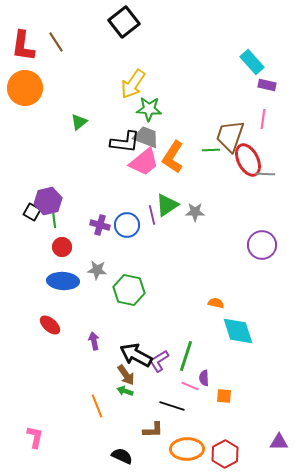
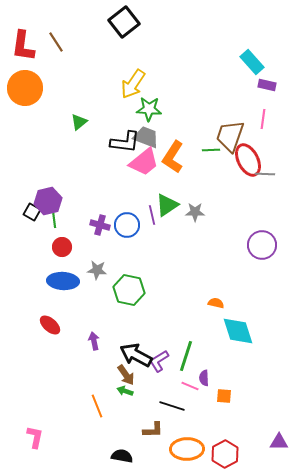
black semicircle at (122, 456): rotated 15 degrees counterclockwise
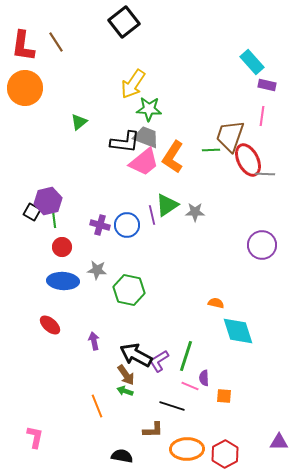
pink line at (263, 119): moved 1 px left, 3 px up
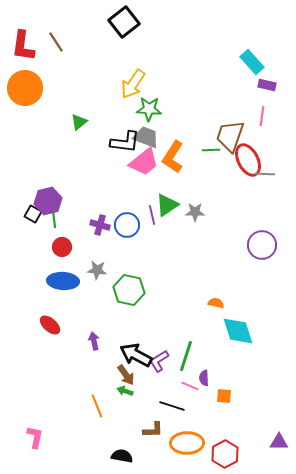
black square at (32, 212): moved 1 px right, 2 px down
orange ellipse at (187, 449): moved 6 px up
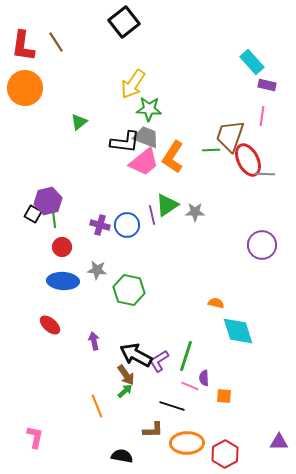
green arrow at (125, 391): rotated 119 degrees clockwise
